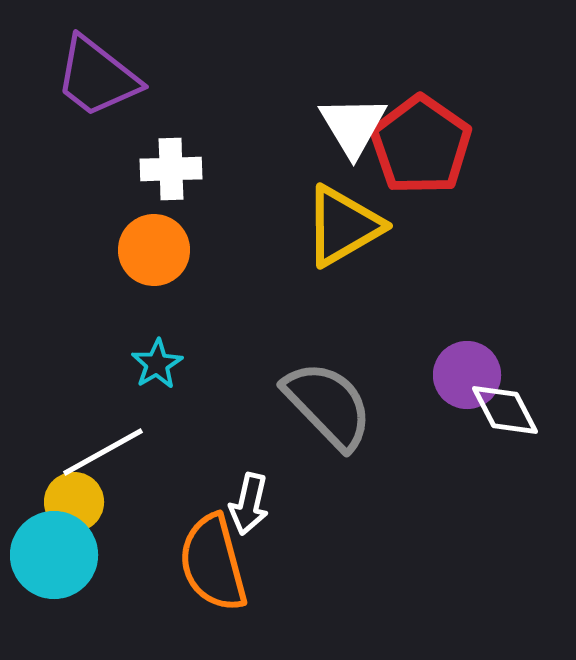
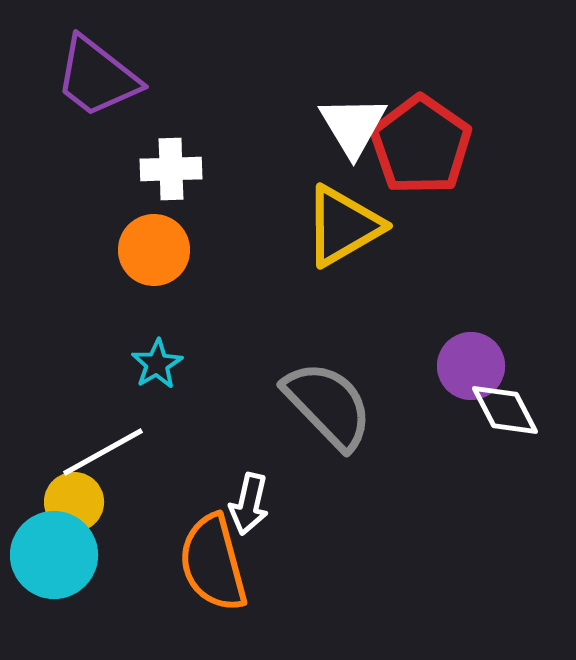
purple circle: moved 4 px right, 9 px up
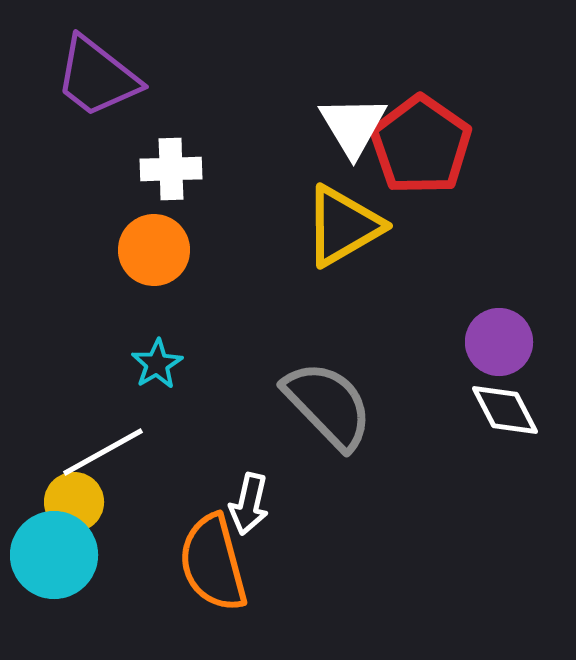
purple circle: moved 28 px right, 24 px up
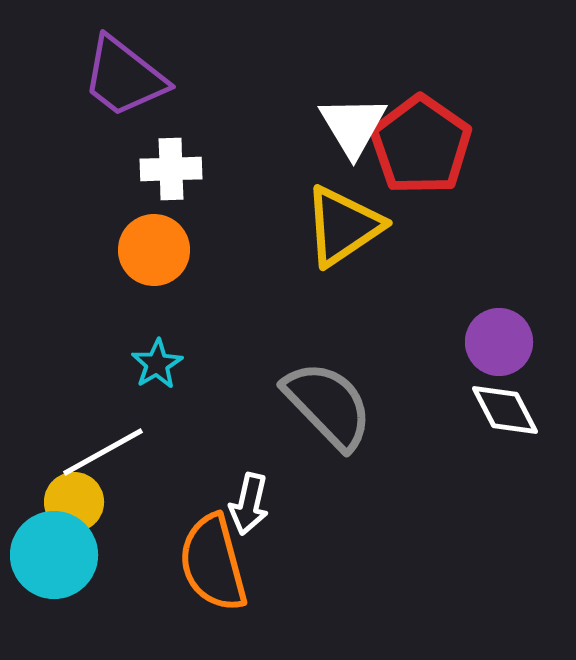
purple trapezoid: moved 27 px right
yellow triangle: rotated 4 degrees counterclockwise
